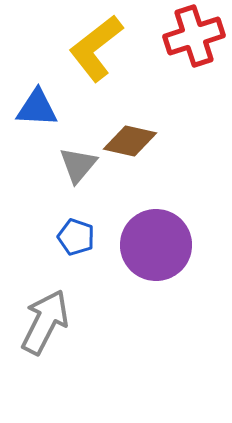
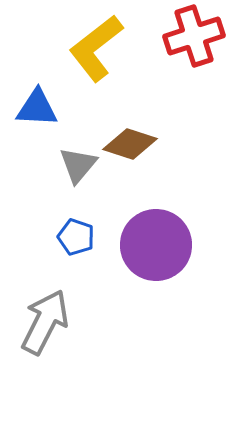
brown diamond: moved 3 px down; rotated 6 degrees clockwise
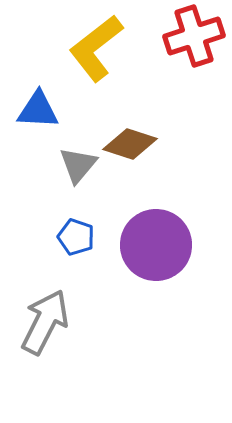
blue triangle: moved 1 px right, 2 px down
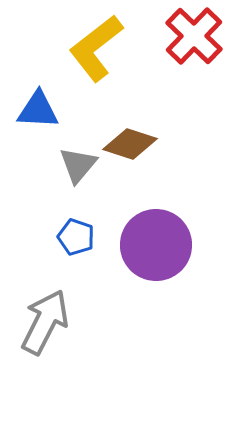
red cross: rotated 28 degrees counterclockwise
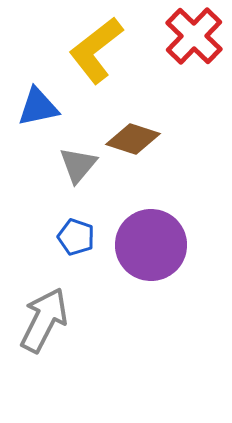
yellow L-shape: moved 2 px down
blue triangle: moved 3 px up; rotated 15 degrees counterclockwise
brown diamond: moved 3 px right, 5 px up
purple circle: moved 5 px left
gray arrow: moved 1 px left, 2 px up
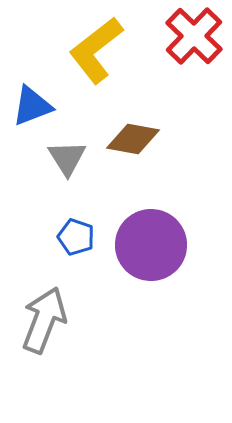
blue triangle: moved 6 px left, 1 px up; rotated 9 degrees counterclockwise
brown diamond: rotated 8 degrees counterclockwise
gray triangle: moved 11 px left, 7 px up; rotated 12 degrees counterclockwise
gray arrow: rotated 6 degrees counterclockwise
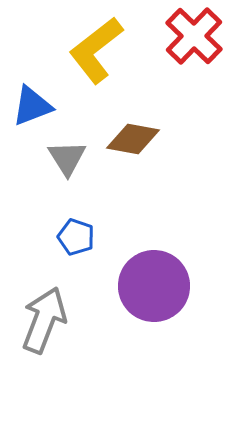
purple circle: moved 3 px right, 41 px down
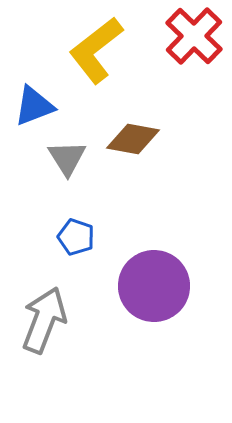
blue triangle: moved 2 px right
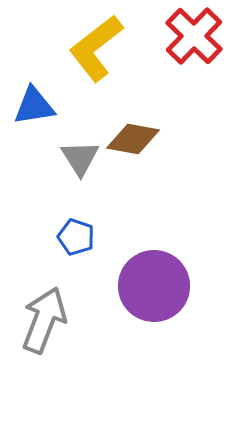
yellow L-shape: moved 2 px up
blue triangle: rotated 12 degrees clockwise
gray triangle: moved 13 px right
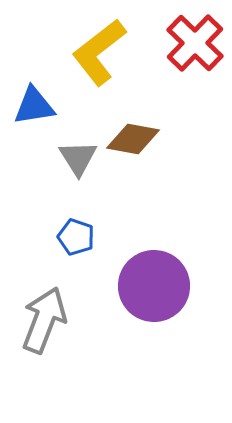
red cross: moved 1 px right, 7 px down
yellow L-shape: moved 3 px right, 4 px down
gray triangle: moved 2 px left
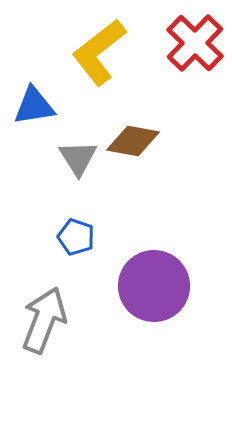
brown diamond: moved 2 px down
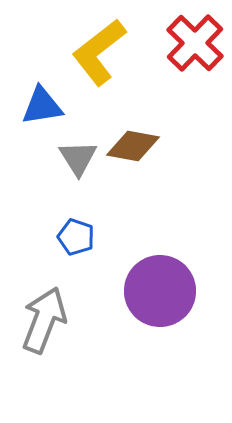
blue triangle: moved 8 px right
brown diamond: moved 5 px down
purple circle: moved 6 px right, 5 px down
